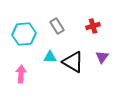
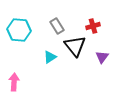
cyan hexagon: moved 5 px left, 4 px up; rotated 10 degrees clockwise
cyan triangle: rotated 32 degrees counterclockwise
black triangle: moved 2 px right, 16 px up; rotated 20 degrees clockwise
pink arrow: moved 7 px left, 8 px down
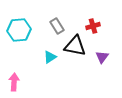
cyan hexagon: rotated 10 degrees counterclockwise
black triangle: rotated 40 degrees counterclockwise
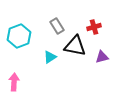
red cross: moved 1 px right, 1 px down
cyan hexagon: moved 6 px down; rotated 15 degrees counterclockwise
purple triangle: rotated 40 degrees clockwise
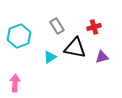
black triangle: moved 2 px down
pink arrow: moved 1 px right, 1 px down
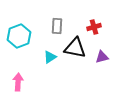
gray rectangle: rotated 35 degrees clockwise
pink arrow: moved 3 px right, 1 px up
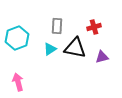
cyan hexagon: moved 2 px left, 2 px down
cyan triangle: moved 8 px up
pink arrow: rotated 18 degrees counterclockwise
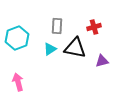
purple triangle: moved 4 px down
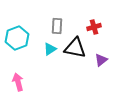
purple triangle: moved 1 px left, 1 px up; rotated 24 degrees counterclockwise
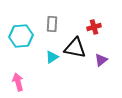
gray rectangle: moved 5 px left, 2 px up
cyan hexagon: moved 4 px right, 2 px up; rotated 15 degrees clockwise
cyan triangle: moved 2 px right, 8 px down
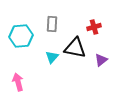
cyan triangle: rotated 16 degrees counterclockwise
